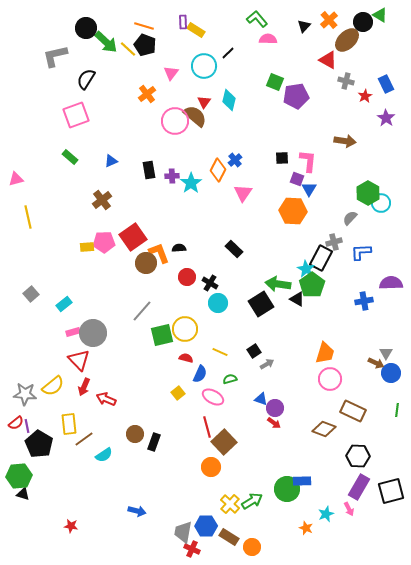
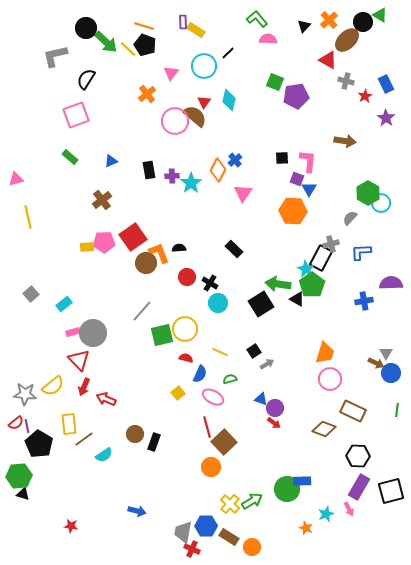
gray cross at (334, 242): moved 3 px left, 2 px down
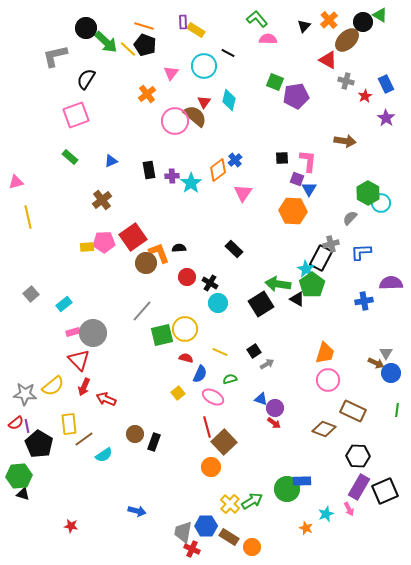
black line at (228, 53): rotated 72 degrees clockwise
orange diamond at (218, 170): rotated 25 degrees clockwise
pink triangle at (16, 179): moved 3 px down
pink circle at (330, 379): moved 2 px left, 1 px down
black square at (391, 491): moved 6 px left; rotated 8 degrees counterclockwise
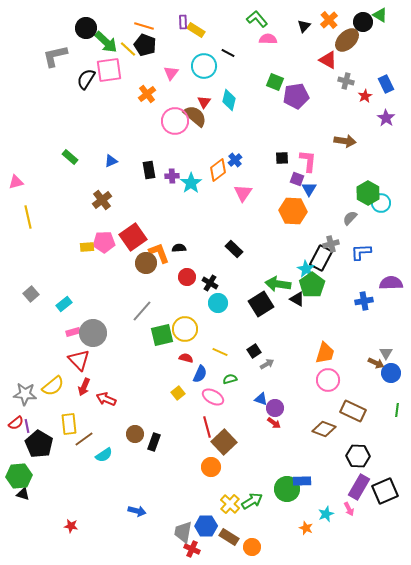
pink square at (76, 115): moved 33 px right, 45 px up; rotated 12 degrees clockwise
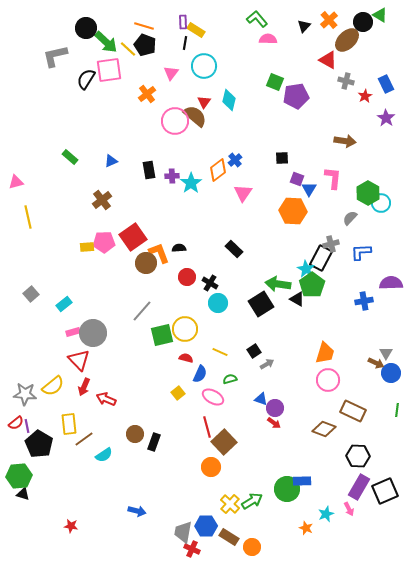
black line at (228, 53): moved 43 px left, 10 px up; rotated 72 degrees clockwise
pink L-shape at (308, 161): moved 25 px right, 17 px down
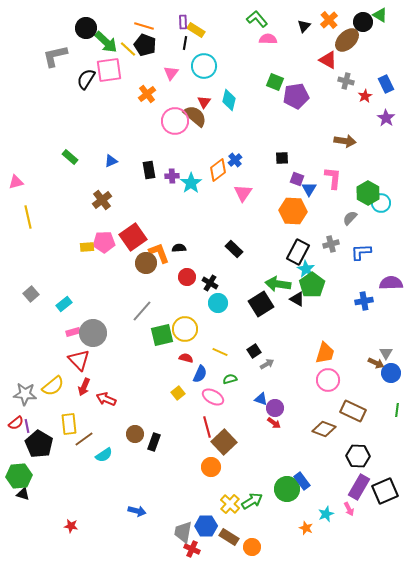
black rectangle at (321, 258): moved 23 px left, 6 px up
blue rectangle at (302, 481): rotated 54 degrees clockwise
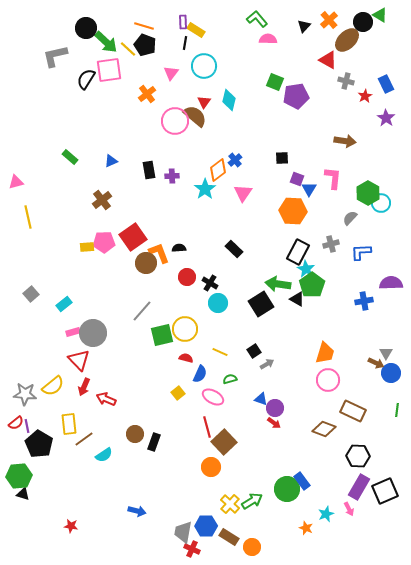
cyan star at (191, 183): moved 14 px right, 6 px down
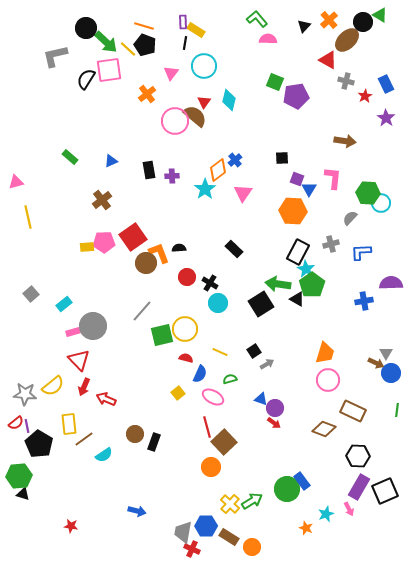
green hexagon at (368, 193): rotated 25 degrees counterclockwise
gray circle at (93, 333): moved 7 px up
